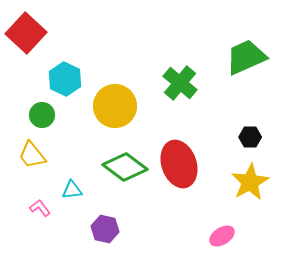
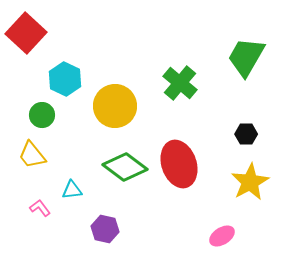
green trapezoid: rotated 36 degrees counterclockwise
black hexagon: moved 4 px left, 3 px up
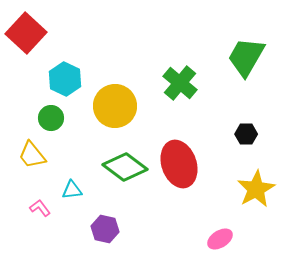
green circle: moved 9 px right, 3 px down
yellow star: moved 6 px right, 7 px down
pink ellipse: moved 2 px left, 3 px down
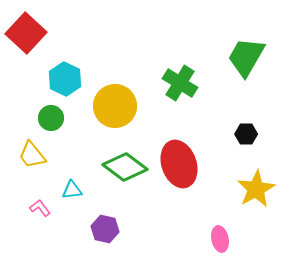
green cross: rotated 8 degrees counterclockwise
pink ellipse: rotated 70 degrees counterclockwise
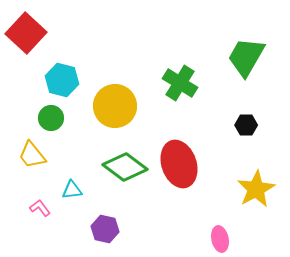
cyan hexagon: moved 3 px left, 1 px down; rotated 12 degrees counterclockwise
black hexagon: moved 9 px up
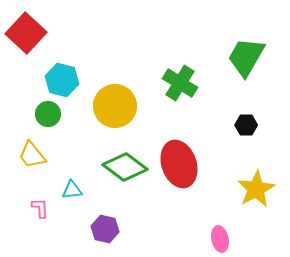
green circle: moved 3 px left, 4 px up
pink L-shape: rotated 35 degrees clockwise
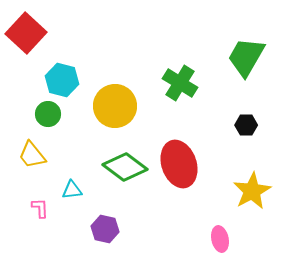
yellow star: moved 4 px left, 2 px down
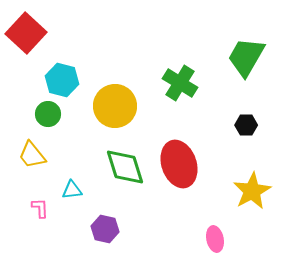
green diamond: rotated 36 degrees clockwise
pink ellipse: moved 5 px left
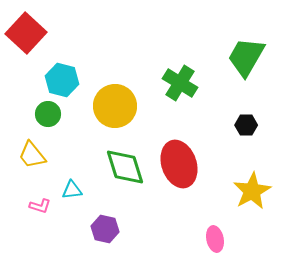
pink L-shape: moved 2 px up; rotated 110 degrees clockwise
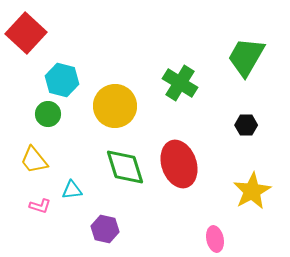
yellow trapezoid: moved 2 px right, 5 px down
